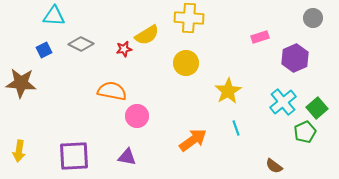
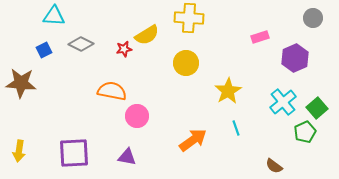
purple square: moved 3 px up
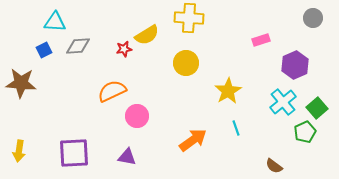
cyan triangle: moved 1 px right, 6 px down
pink rectangle: moved 1 px right, 3 px down
gray diamond: moved 3 px left, 2 px down; rotated 30 degrees counterclockwise
purple hexagon: moved 7 px down
orange semicircle: rotated 36 degrees counterclockwise
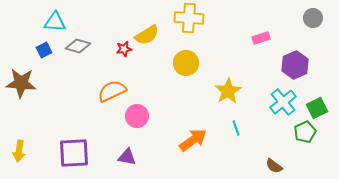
pink rectangle: moved 2 px up
gray diamond: rotated 20 degrees clockwise
green square: rotated 15 degrees clockwise
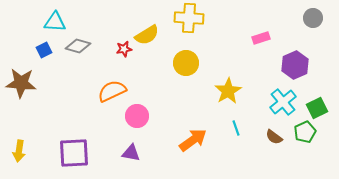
purple triangle: moved 4 px right, 4 px up
brown semicircle: moved 29 px up
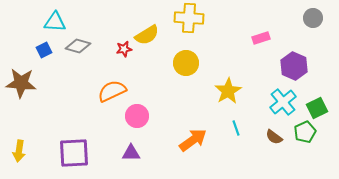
purple hexagon: moved 1 px left, 1 px down; rotated 12 degrees counterclockwise
purple triangle: rotated 12 degrees counterclockwise
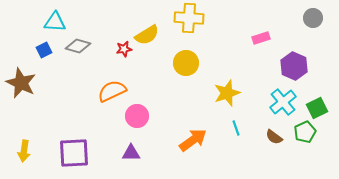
brown star: rotated 20 degrees clockwise
yellow star: moved 1 px left, 2 px down; rotated 12 degrees clockwise
yellow arrow: moved 5 px right
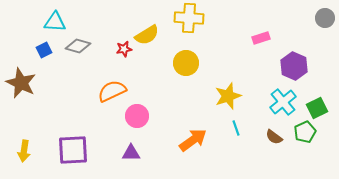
gray circle: moved 12 px right
yellow star: moved 1 px right, 3 px down
purple square: moved 1 px left, 3 px up
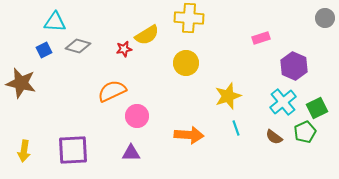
brown star: rotated 12 degrees counterclockwise
orange arrow: moved 4 px left, 5 px up; rotated 40 degrees clockwise
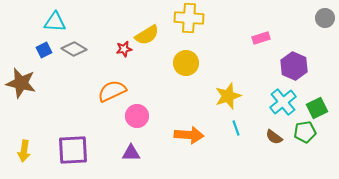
gray diamond: moved 4 px left, 3 px down; rotated 15 degrees clockwise
green pentagon: rotated 15 degrees clockwise
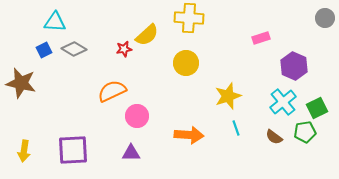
yellow semicircle: rotated 10 degrees counterclockwise
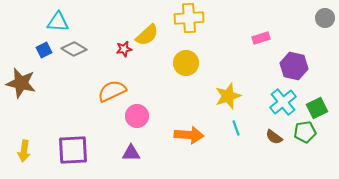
yellow cross: rotated 8 degrees counterclockwise
cyan triangle: moved 3 px right
purple hexagon: rotated 12 degrees counterclockwise
